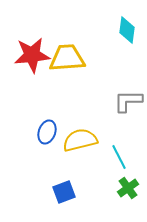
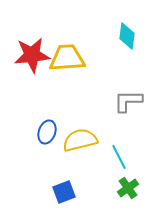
cyan diamond: moved 6 px down
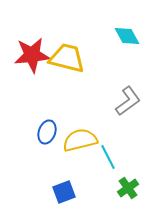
cyan diamond: rotated 36 degrees counterclockwise
yellow trapezoid: rotated 18 degrees clockwise
gray L-shape: rotated 144 degrees clockwise
cyan line: moved 11 px left
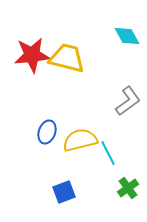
cyan line: moved 4 px up
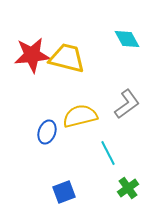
cyan diamond: moved 3 px down
gray L-shape: moved 1 px left, 3 px down
yellow semicircle: moved 24 px up
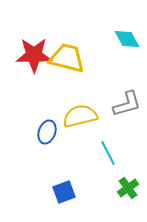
red star: moved 2 px right; rotated 6 degrees clockwise
gray L-shape: rotated 20 degrees clockwise
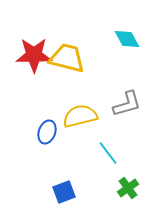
cyan line: rotated 10 degrees counterclockwise
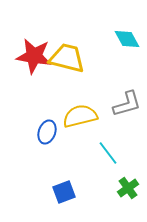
red star: moved 1 px down; rotated 9 degrees clockwise
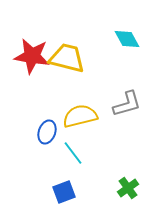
red star: moved 2 px left
cyan line: moved 35 px left
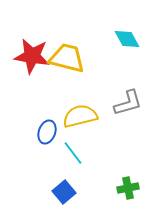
gray L-shape: moved 1 px right, 1 px up
green cross: rotated 25 degrees clockwise
blue square: rotated 20 degrees counterclockwise
